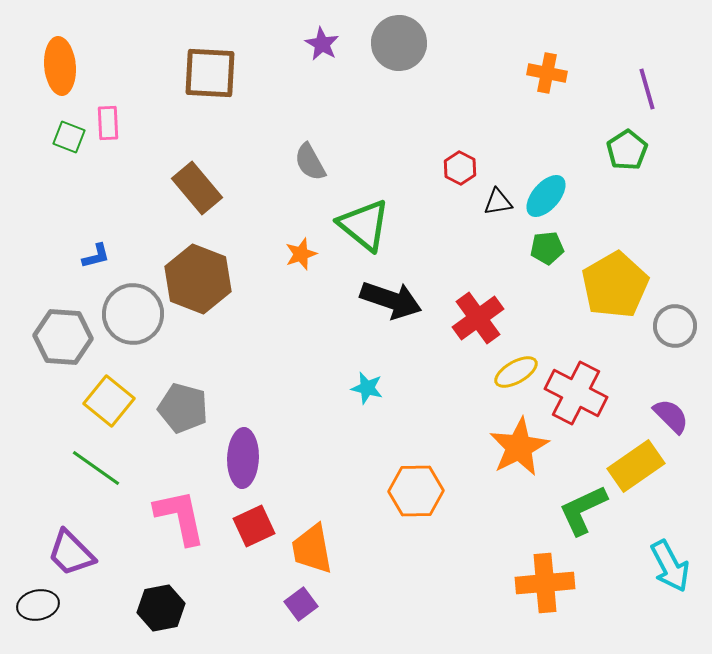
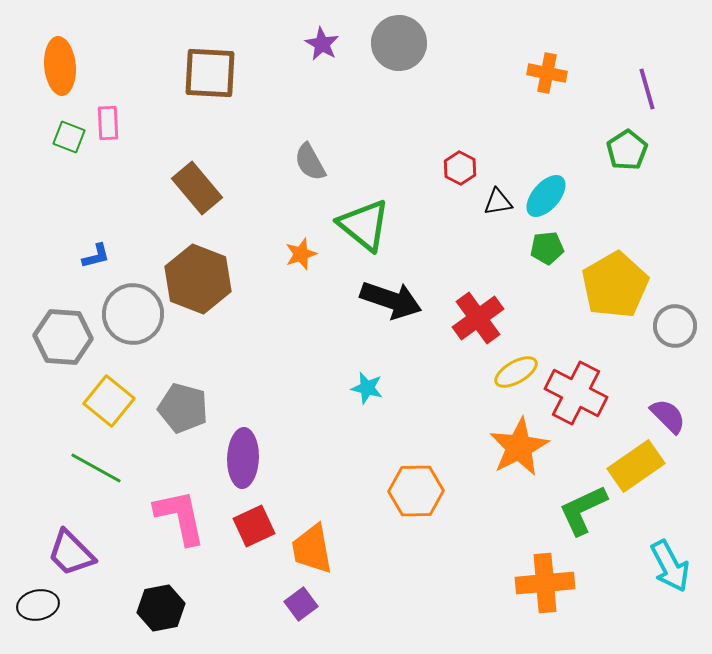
purple semicircle at (671, 416): moved 3 px left
green line at (96, 468): rotated 6 degrees counterclockwise
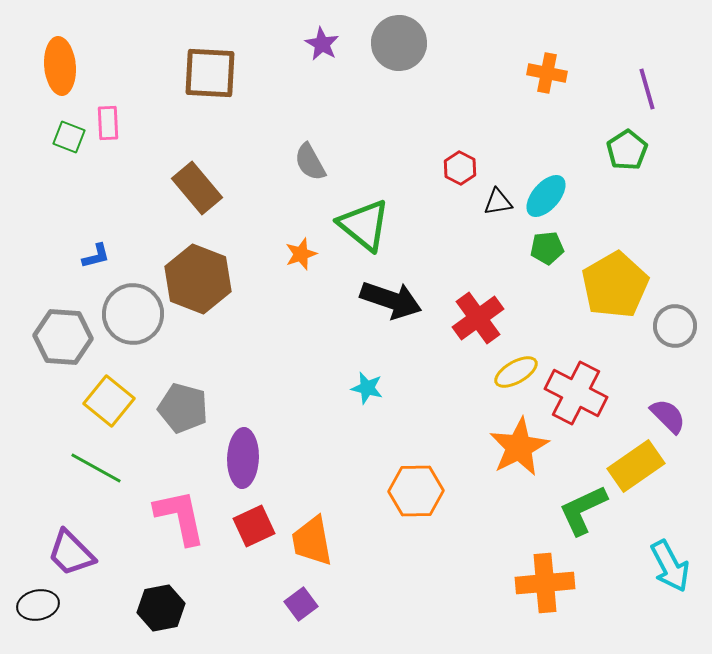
orange trapezoid at (312, 549): moved 8 px up
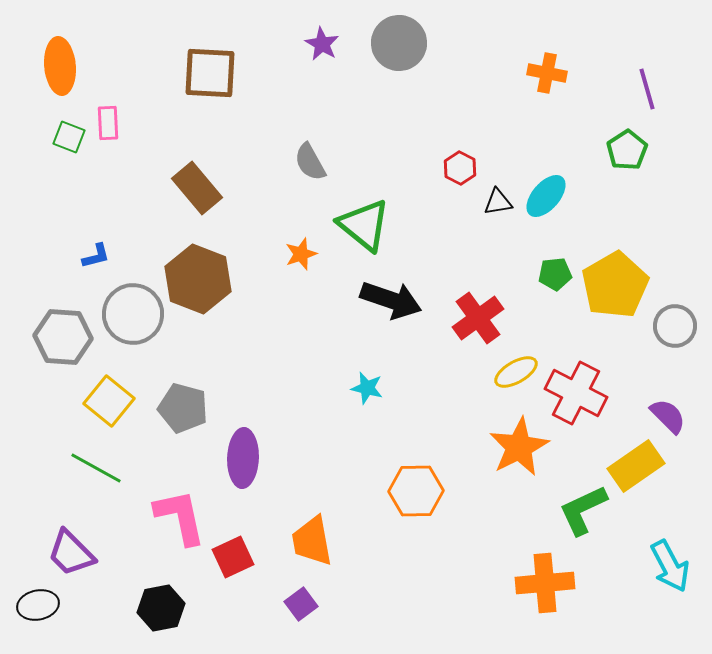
green pentagon at (547, 248): moved 8 px right, 26 px down
red square at (254, 526): moved 21 px left, 31 px down
